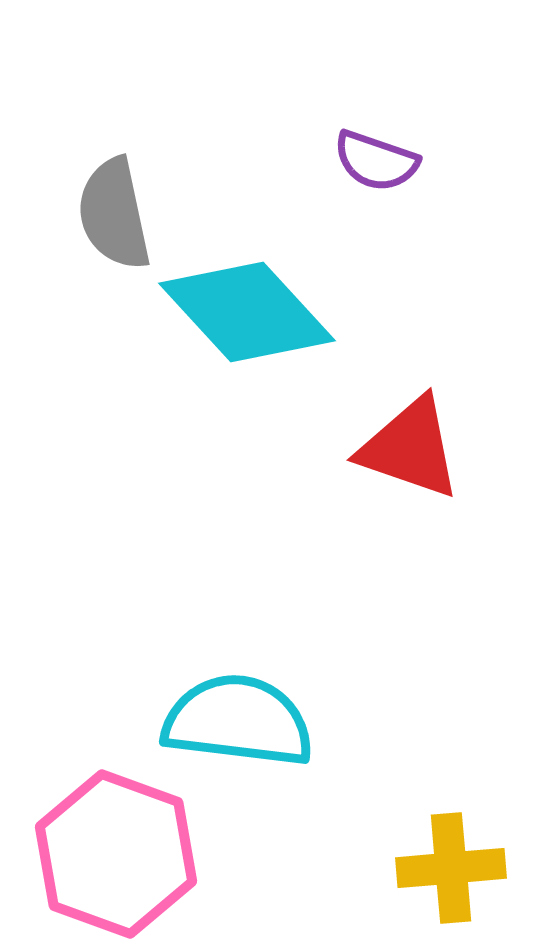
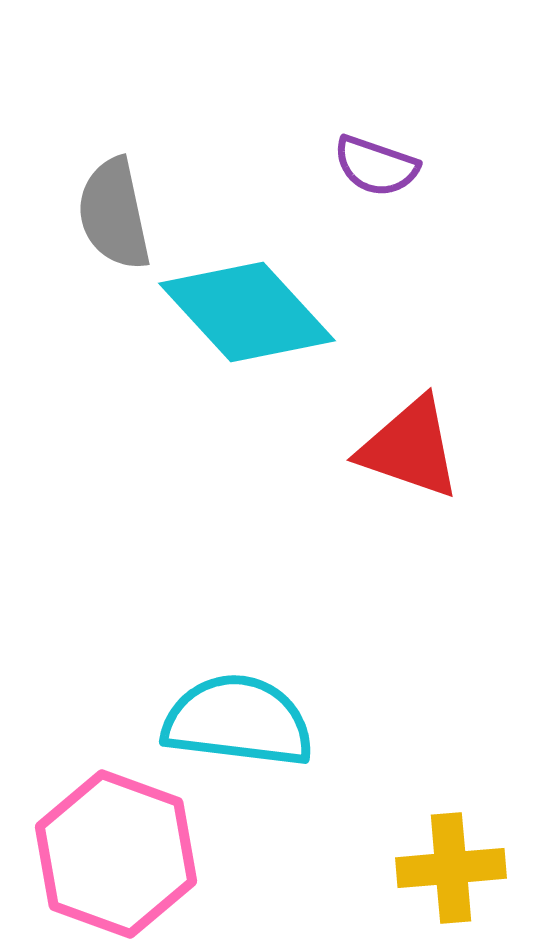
purple semicircle: moved 5 px down
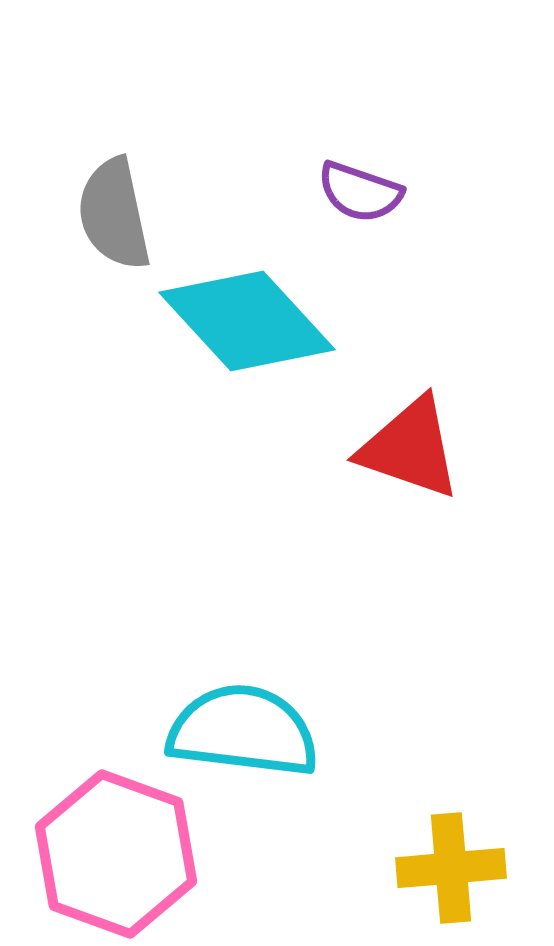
purple semicircle: moved 16 px left, 26 px down
cyan diamond: moved 9 px down
cyan semicircle: moved 5 px right, 10 px down
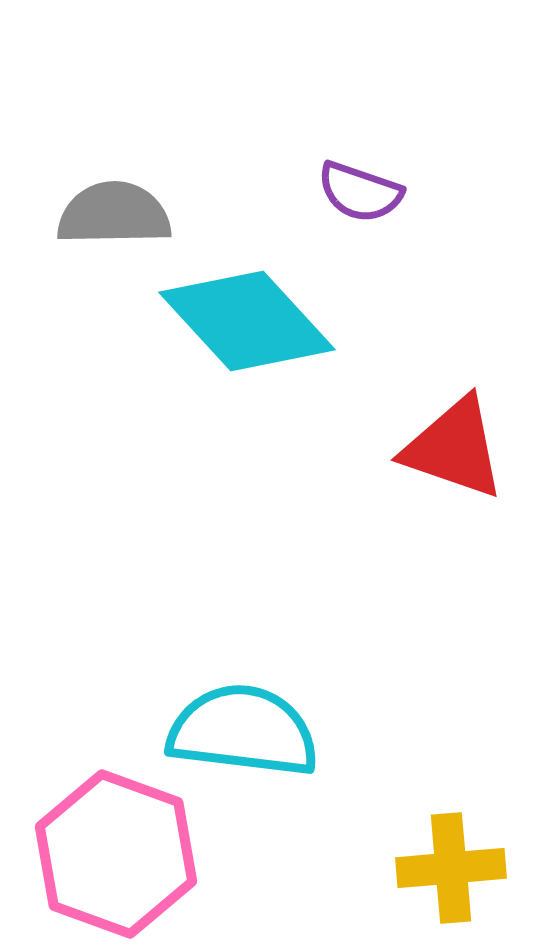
gray semicircle: rotated 101 degrees clockwise
red triangle: moved 44 px right
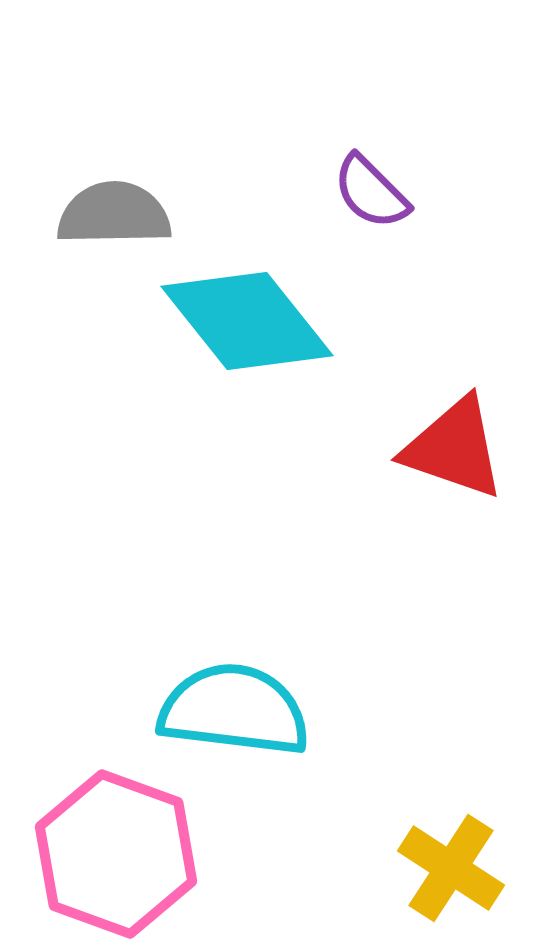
purple semicircle: moved 11 px right; rotated 26 degrees clockwise
cyan diamond: rotated 4 degrees clockwise
cyan semicircle: moved 9 px left, 21 px up
yellow cross: rotated 38 degrees clockwise
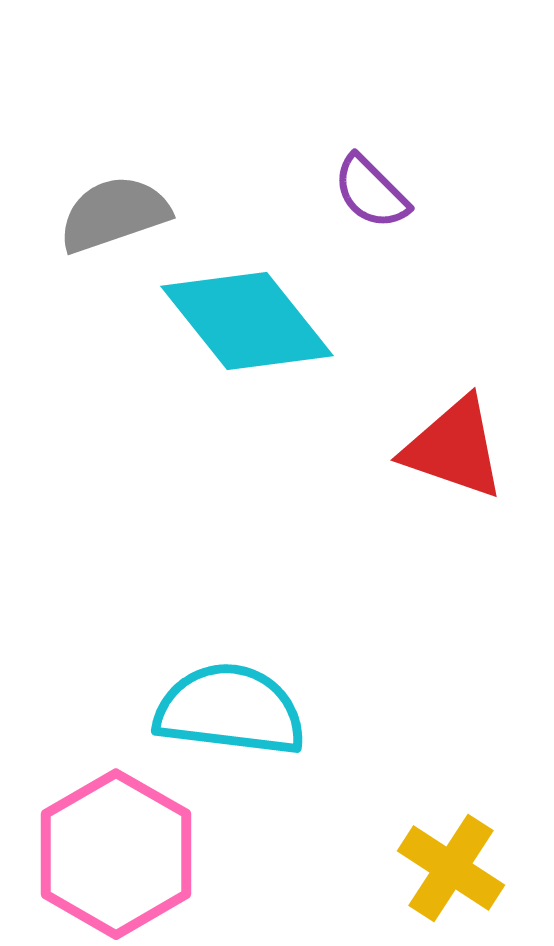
gray semicircle: rotated 18 degrees counterclockwise
cyan semicircle: moved 4 px left
pink hexagon: rotated 10 degrees clockwise
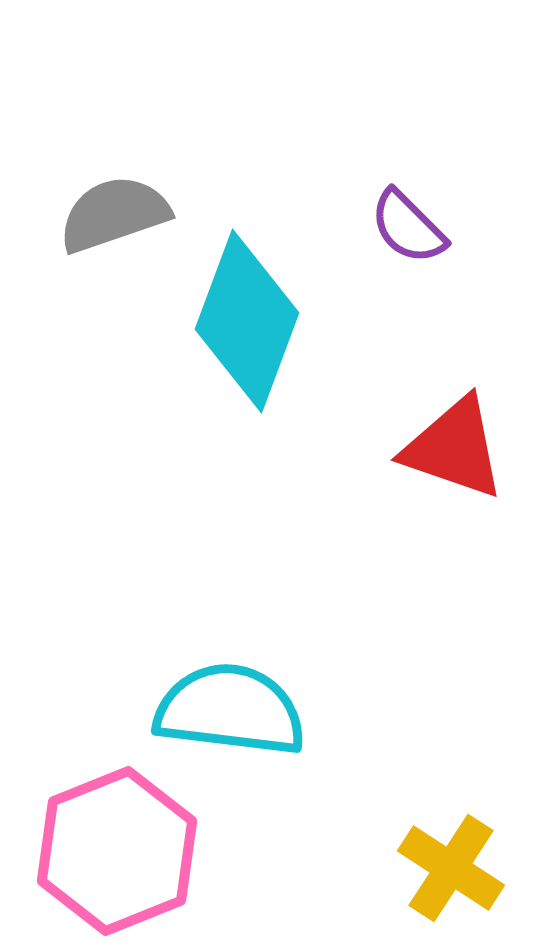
purple semicircle: moved 37 px right, 35 px down
cyan diamond: rotated 59 degrees clockwise
pink hexagon: moved 1 px right, 3 px up; rotated 8 degrees clockwise
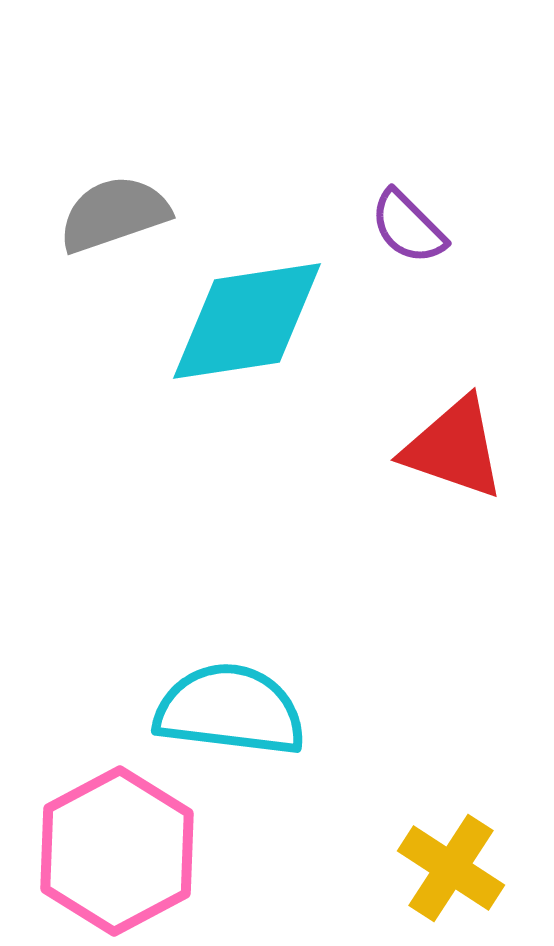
cyan diamond: rotated 61 degrees clockwise
pink hexagon: rotated 6 degrees counterclockwise
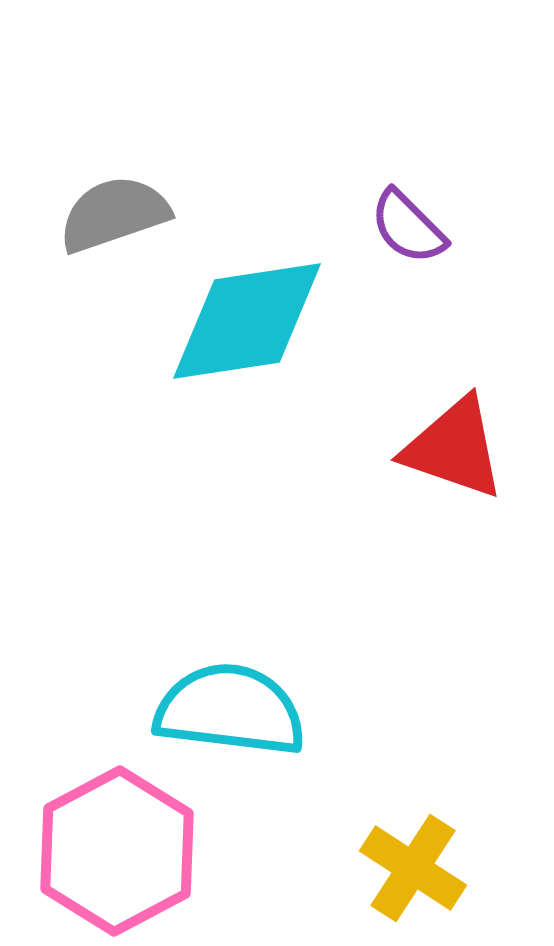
yellow cross: moved 38 px left
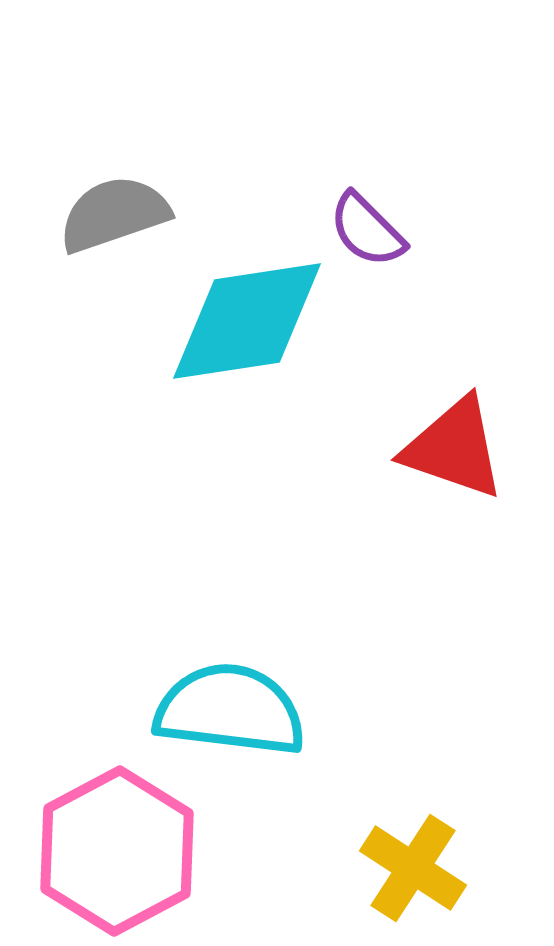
purple semicircle: moved 41 px left, 3 px down
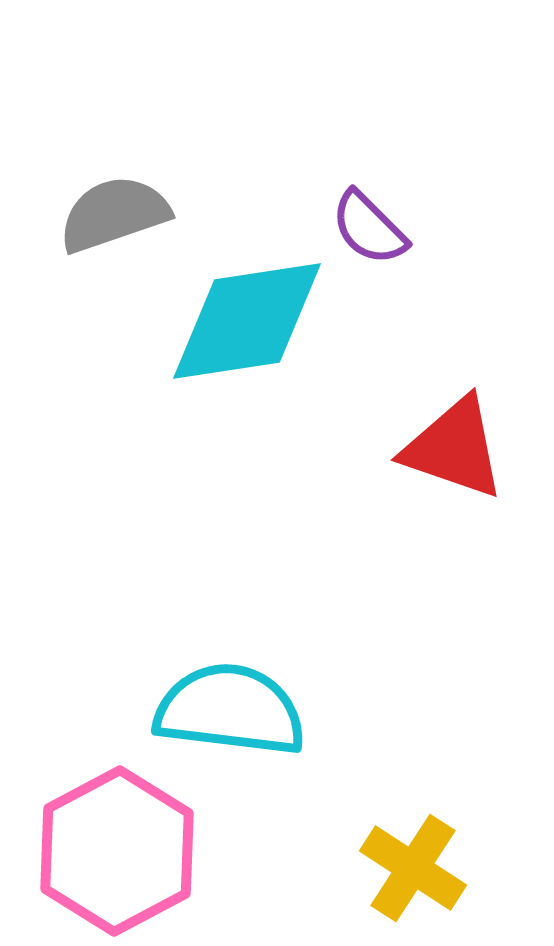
purple semicircle: moved 2 px right, 2 px up
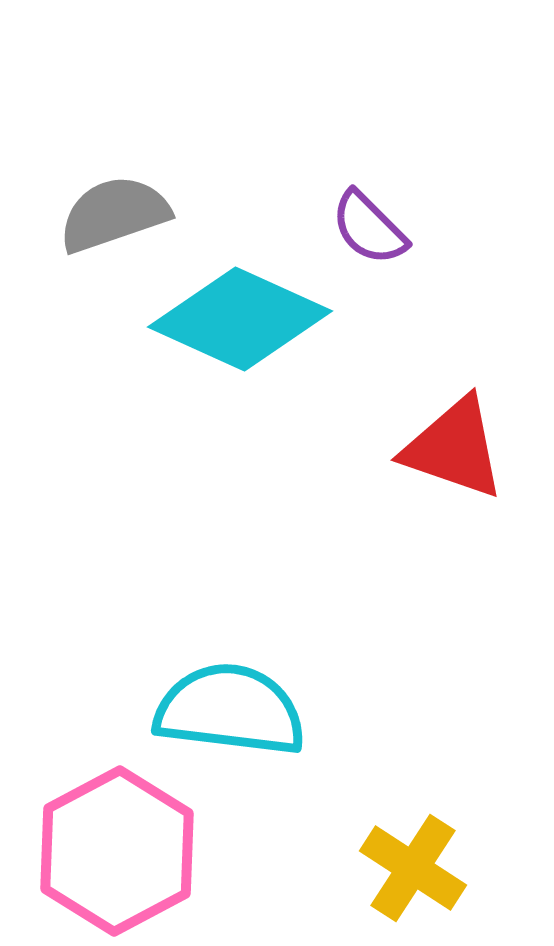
cyan diamond: moved 7 px left, 2 px up; rotated 33 degrees clockwise
